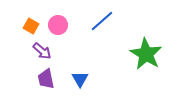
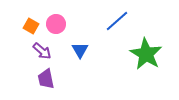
blue line: moved 15 px right
pink circle: moved 2 px left, 1 px up
blue triangle: moved 29 px up
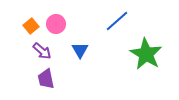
orange square: rotated 21 degrees clockwise
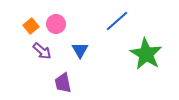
purple trapezoid: moved 17 px right, 4 px down
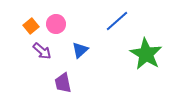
blue triangle: rotated 18 degrees clockwise
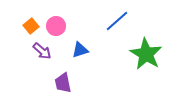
pink circle: moved 2 px down
blue triangle: rotated 24 degrees clockwise
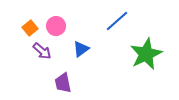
orange square: moved 1 px left, 2 px down
blue triangle: moved 1 px right, 1 px up; rotated 18 degrees counterclockwise
green star: rotated 16 degrees clockwise
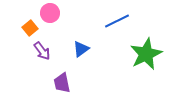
blue line: rotated 15 degrees clockwise
pink circle: moved 6 px left, 13 px up
purple arrow: rotated 12 degrees clockwise
purple trapezoid: moved 1 px left
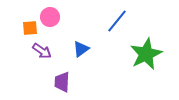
pink circle: moved 4 px down
blue line: rotated 25 degrees counterclockwise
orange square: rotated 35 degrees clockwise
purple arrow: rotated 18 degrees counterclockwise
purple trapezoid: moved 1 px up; rotated 15 degrees clockwise
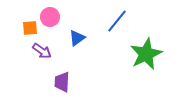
blue triangle: moved 4 px left, 11 px up
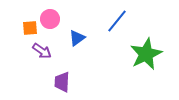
pink circle: moved 2 px down
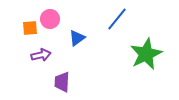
blue line: moved 2 px up
purple arrow: moved 1 px left, 4 px down; rotated 48 degrees counterclockwise
